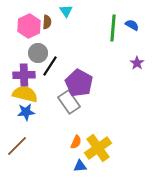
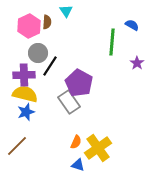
green line: moved 1 px left, 14 px down
blue star: rotated 12 degrees counterclockwise
blue triangle: moved 2 px left, 1 px up; rotated 24 degrees clockwise
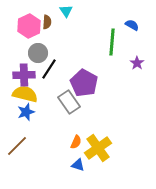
black line: moved 1 px left, 3 px down
purple pentagon: moved 5 px right
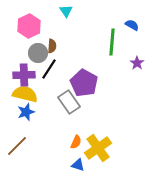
brown semicircle: moved 5 px right, 24 px down
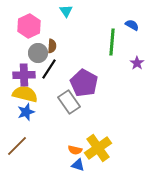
orange semicircle: moved 1 px left, 8 px down; rotated 80 degrees clockwise
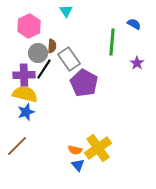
blue semicircle: moved 2 px right, 1 px up
black line: moved 5 px left
gray rectangle: moved 43 px up
blue triangle: rotated 32 degrees clockwise
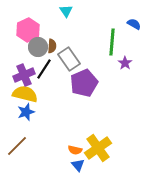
pink hexagon: moved 1 px left, 4 px down
gray circle: moved 6 px up
purple star: moved 12 px left
purple cross: rotated 20 degrees counterclockwise
purple pentagon: rotated 20 degrees clockwise
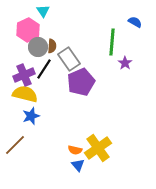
cyan triangle: moved 23 px left
blue semicircle: moved 1 px right, 2 px up
purple pentagon: moved 3 px left, 1 px up
blue star: moved 5 px right, 4 px down
brown line: moved 2 px left, 1 px up
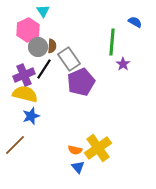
purple star: moved 2 px left, 1 px down
blue triangle: moved 2 px down
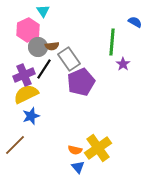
brown semicircle: rotated 80 degrees clockwise
yellow semicircle: moved 1 px right; rotated 40 degrees counterclockwise
